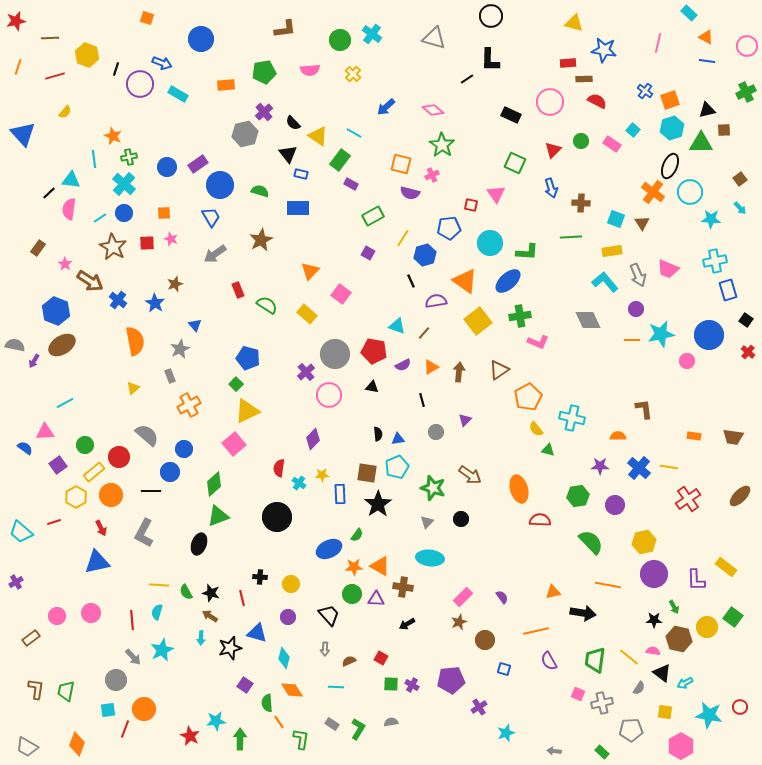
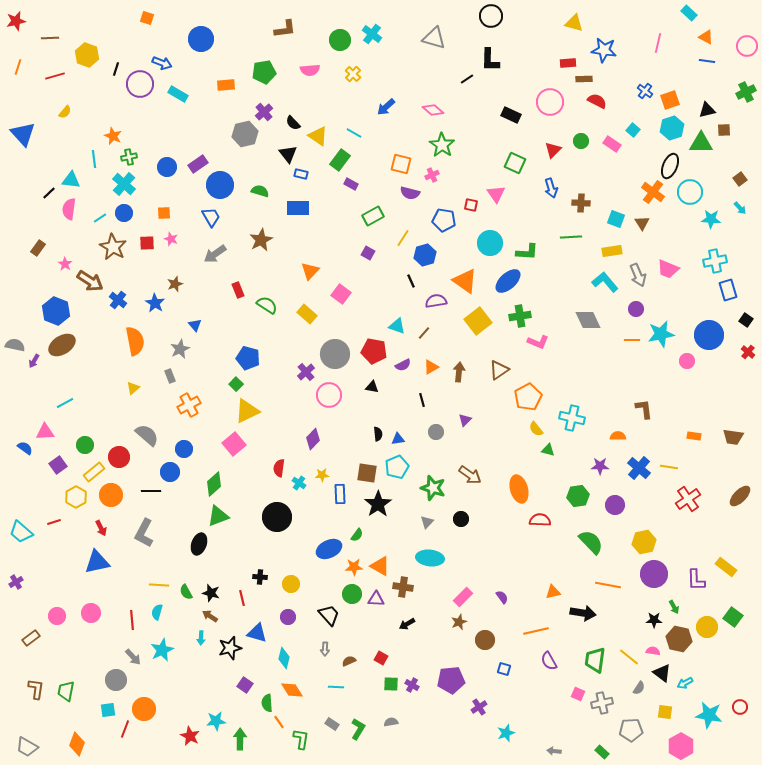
blue pentagon at (449, 228): moved 5 px left, 8 px up; rotated 15 degrees clockwise
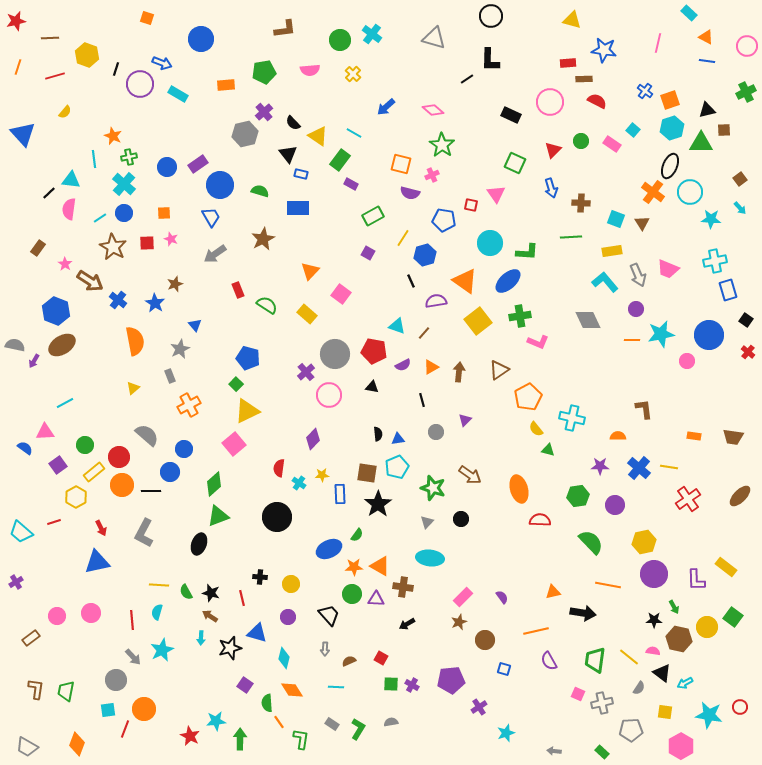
yellow triangle at (574, 23): moved 2 px left, 3 px up
brown star at (261, 240): moved 2 px right, 1 px up
orange circle at (111, 495): moved 11 px right, 10 px up
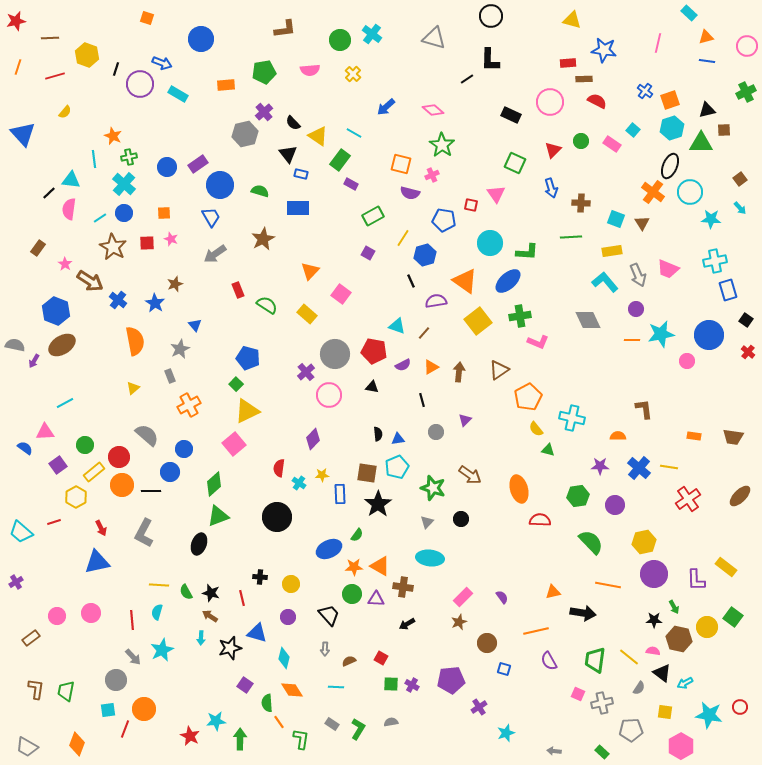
orange triangle at (706, 37): rotated 42 degrees counterclockwise
brown circle at (485, 640): moved 2 px right, 3 px down
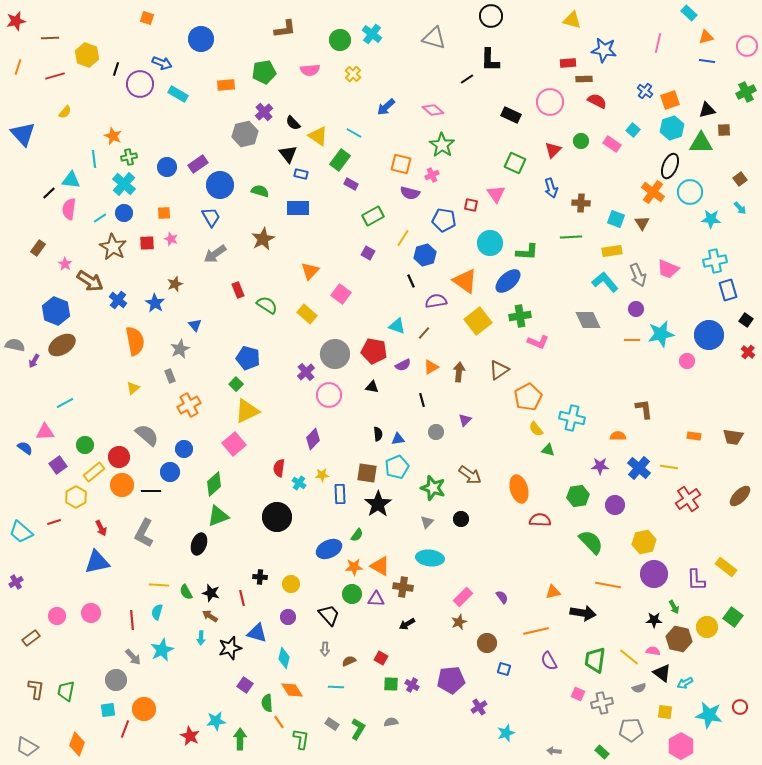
gray semicircle at (639, 688): rotated 40 degrees clockwise
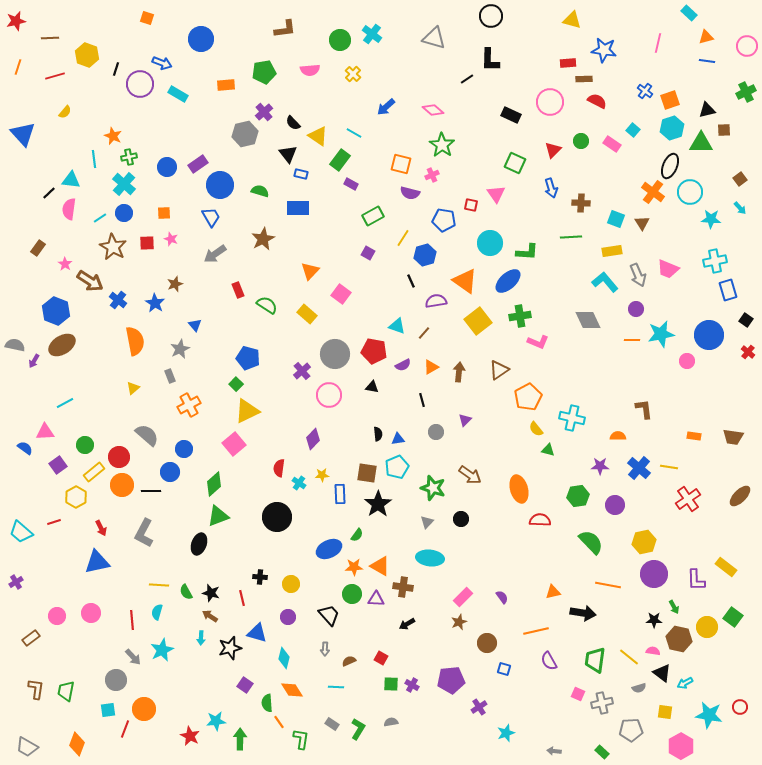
purple cross at (306, 372): moved 4 px left, 1 px up
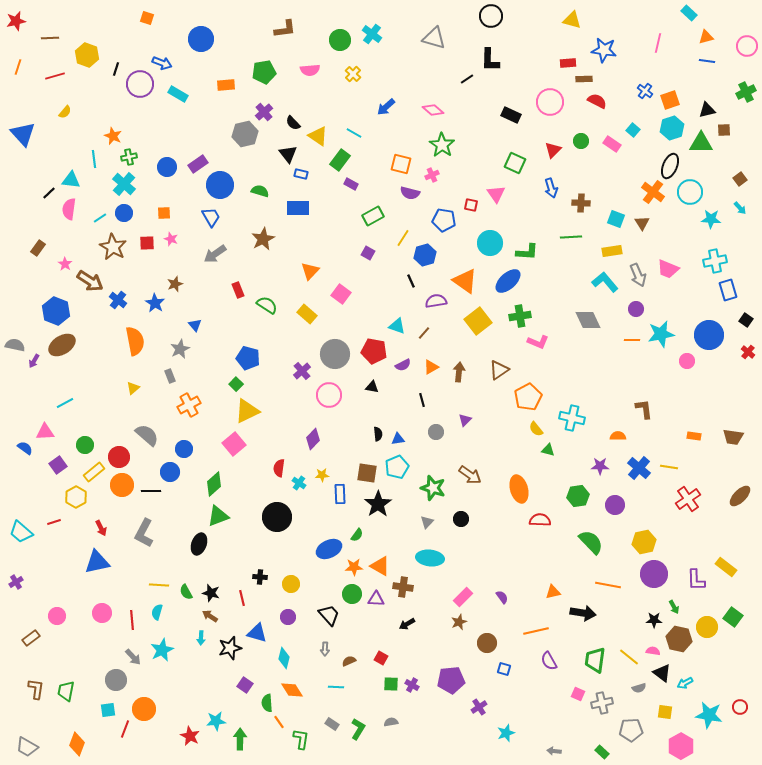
pink circle at (91, 613): moved 11 px right
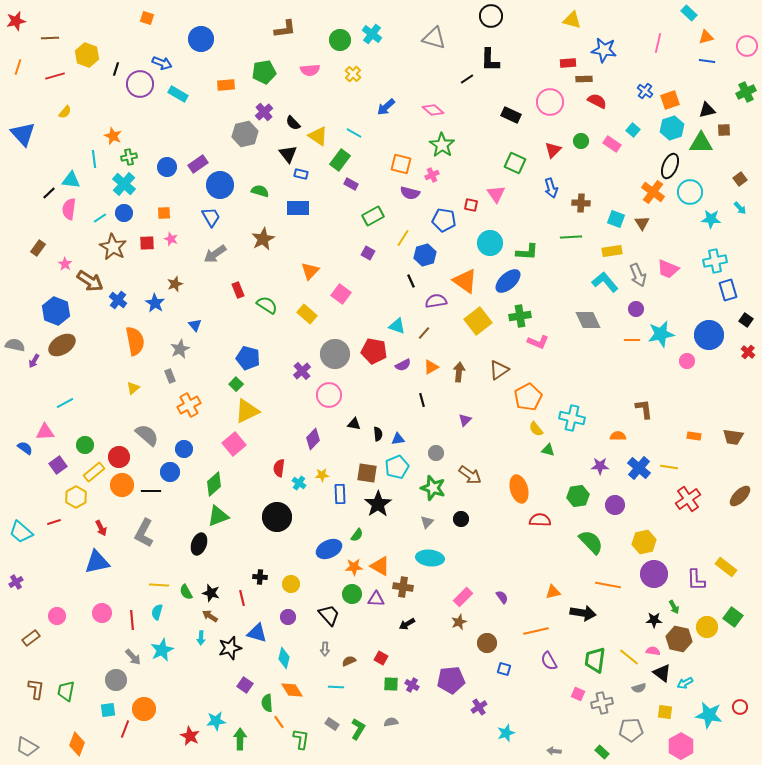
black triangle at (372, 387): moved 18 px left, 37 px down
gray circle at (436, 432): moved 21 px down
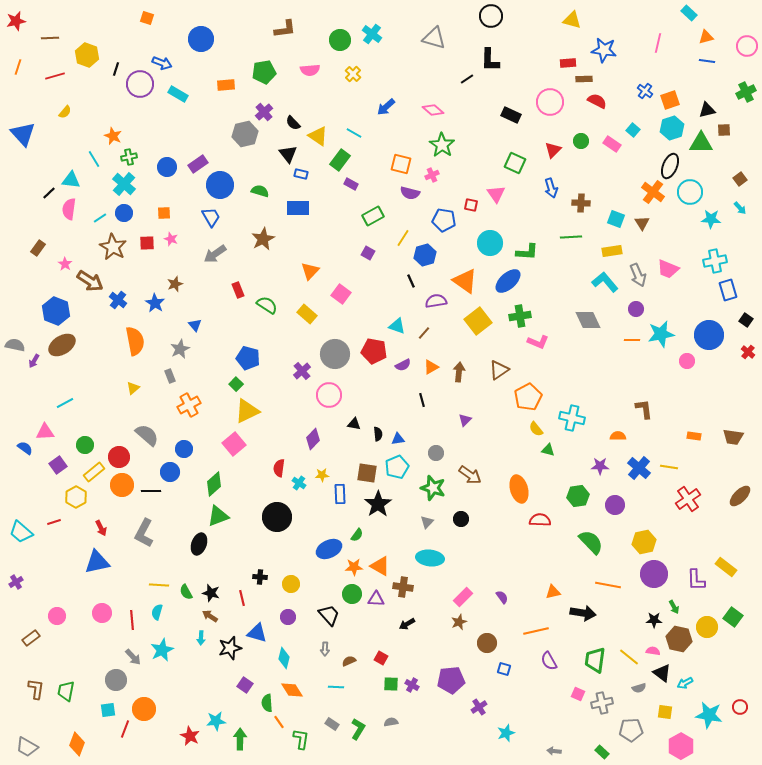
cyan line at (94, 159): rotated 24 degrees counterclockwise
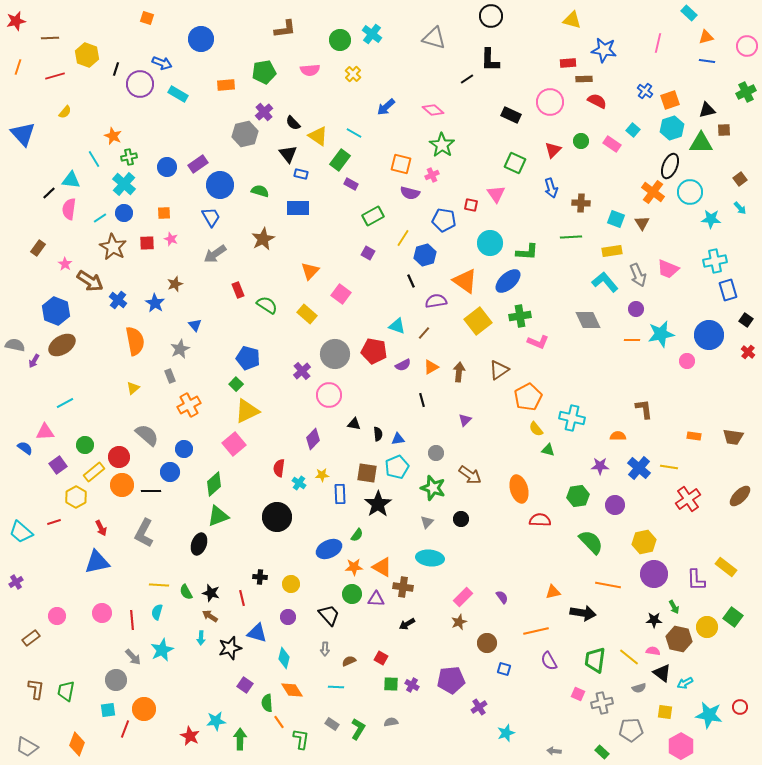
orange triangle at (380, 566): moved 2 px right, 1 px down
